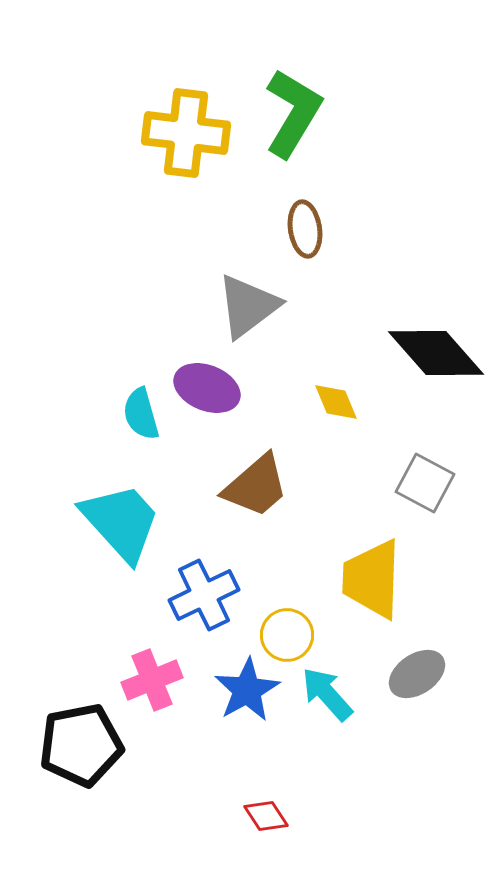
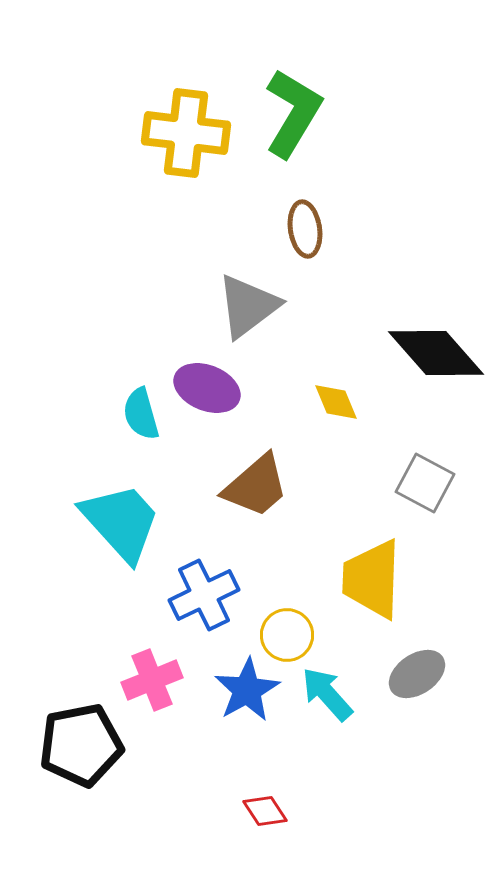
red diamond: moved 1 px left, 5 px up
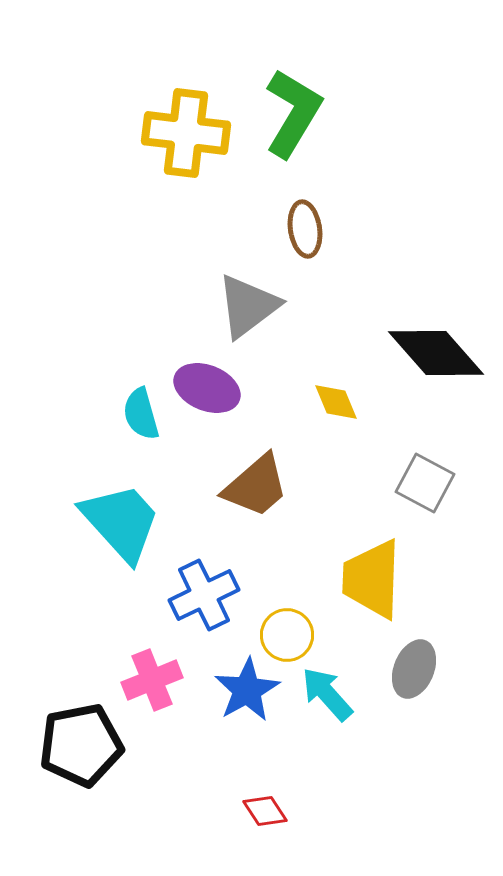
gray ellipse: moved 3 px left, 5 px up; rotated 34 degrees counterclockwise
